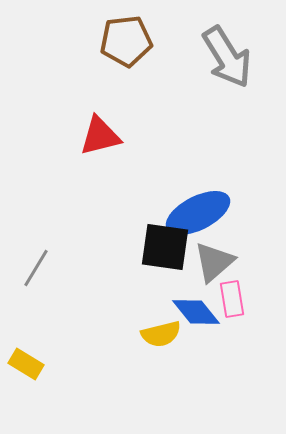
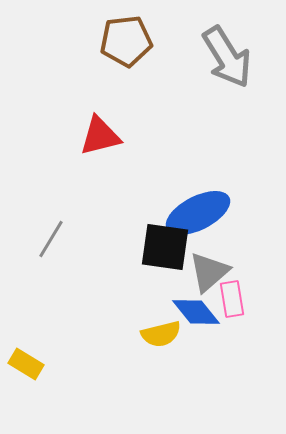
gray triangle: moved 5 px left, 10 px down
gray line: moved 15 px right, 29 px up
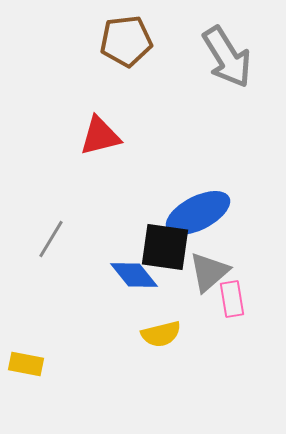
blue diamond: moved 62 px left, 37 px up
yellow rectangle: rotated 20 degrees counterclockwise
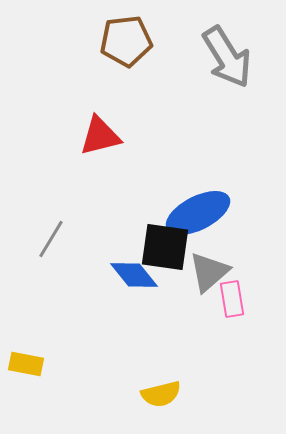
yellow semicircle: moved 60 px down
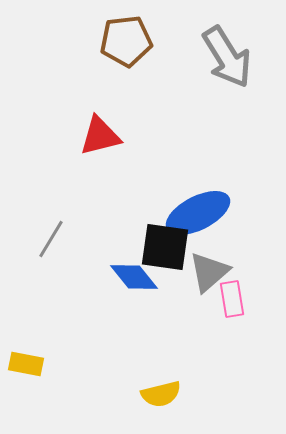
blue diamond: moved 2 px down
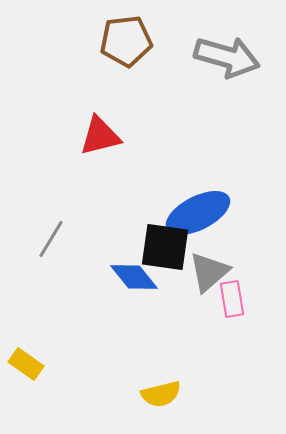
gray arrow: rotated 42 degrees counterclockwise
yellow rectangle: rotated 24 degrees clockwise
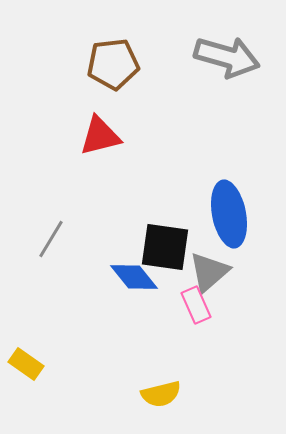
brown pentagon: moved 13 px left, 23 px down
blue ellipse: moved 31 px right, 1 px down; rotated 74 degrees counterclockwise
pink rectangle: moved 36 px left, 6 px down; rotated 15 degrees counterclockwise
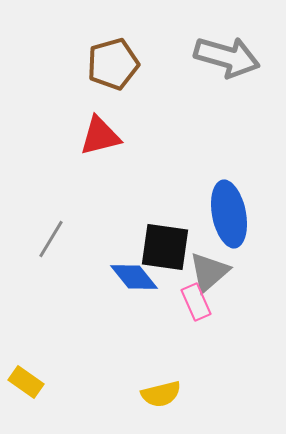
brown pentagon: rotated 9 degrees counterclockwise
pink rectangle: moved 3 px up
yellow rectangle: moved 18 px down
